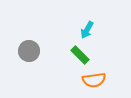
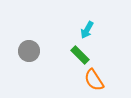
orange semicircle: rotated 65 degrees clockwise
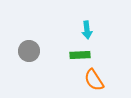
cyan arrow: rotated 36 degrees counterclockwise
green rectangle: rotated 48 degrees counterclockwise
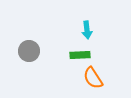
orange semicircle: moved 1 px left, 2 px up
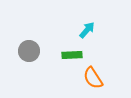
cyan arrow: rotated 132 degrees counterclockwise
green rectangle: moved 8 px left
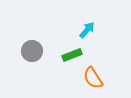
gray circle: moved 3 px right
green rectangle: rotated 18 degrees counterclockwise
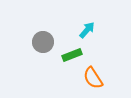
gray circle: moved 11 px right, 9 px up
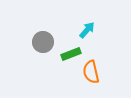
green rectangle: moved 1 px left, 1 px up
orange semicircle: moved 2 px left, 6 px up; rotated 20 degrees clockwise
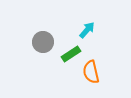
green rectangle: rotated 12 degrees counterclockwise
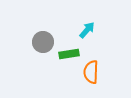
green rectangle: moved 2 px left; rotated 24 degrees clockwise
orange semicircle: rotated 15 degrees clockwise
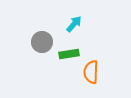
cyan arrow: moved 13 px left, 6 px up
gray circle: moved 1 px left
